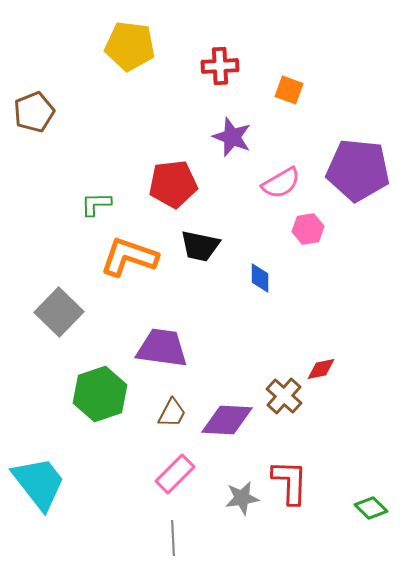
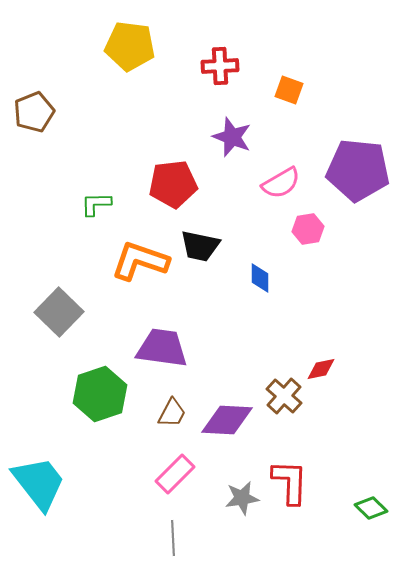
orange L-shape: moved 11 px right, 4 px down
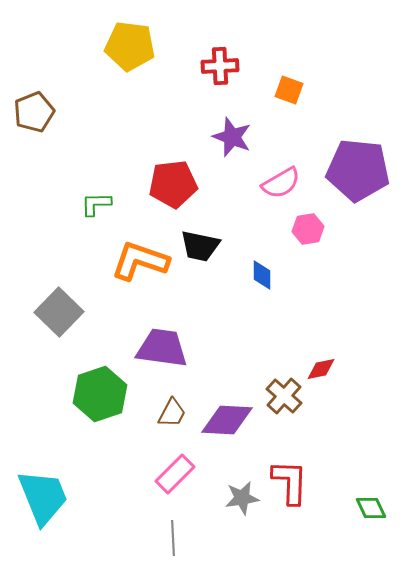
blue diamond: moved 2 px right, 3 px up
cyan trapezoid: moved 4 px right, 14 px down; rotated 16 degrees clockwise
green diamond: rotated 20 degrees clockwise
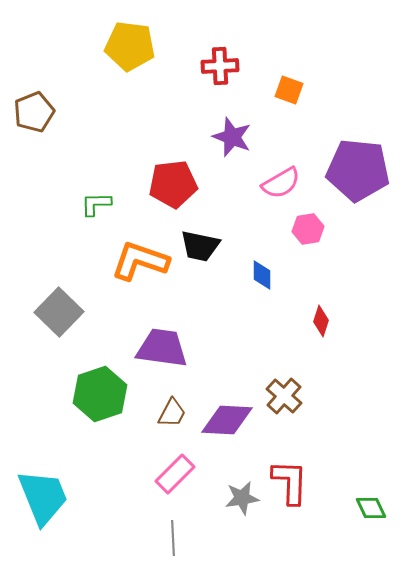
red diamond: moved 48 px up; rotated 60 degrees counterclockwise
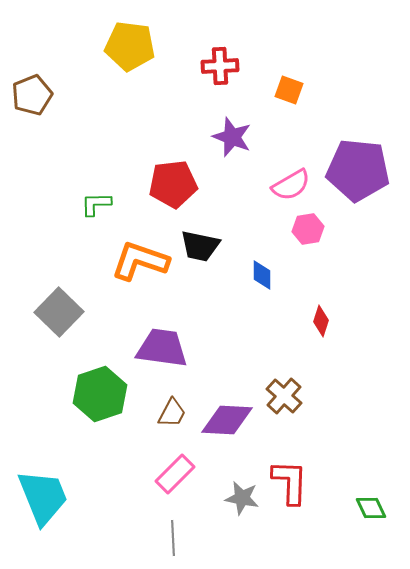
brown pentagon: moved 2 px left, 17 px up
pink semicircle: moved 10 px right, 2 px down
gray star: rotated 20 degrees clockwise
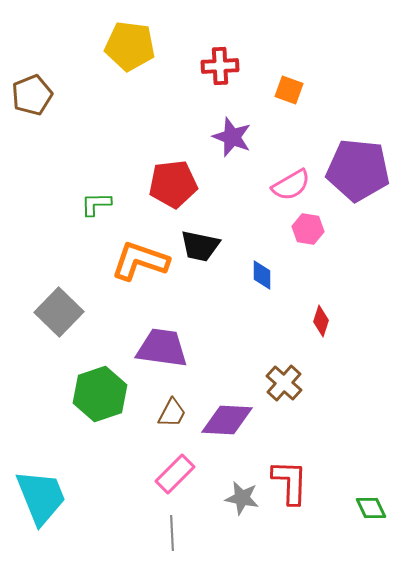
pink hexagon: rotated 20 degrees clockwise
brown cross: moved 13 px up
cyan trapezoid: moved 2 px left
gray line: moved 1 px left, 5 px up
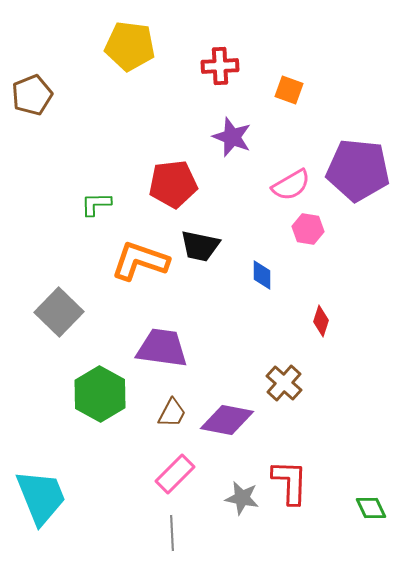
green hexagon: rotated 12 degrees counterclockwise
purple diamond: rotated 8 degrees clockwise
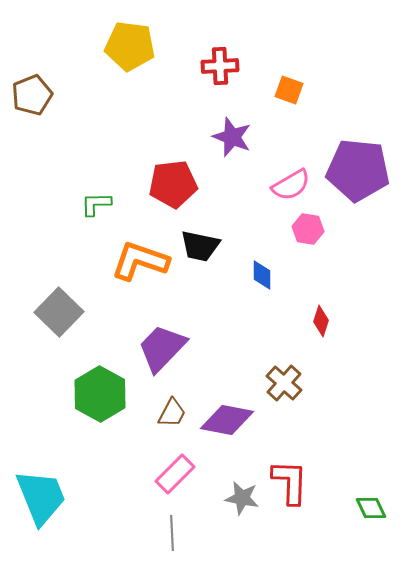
purple trapezoid: rotated 54 degrees counterclockwise
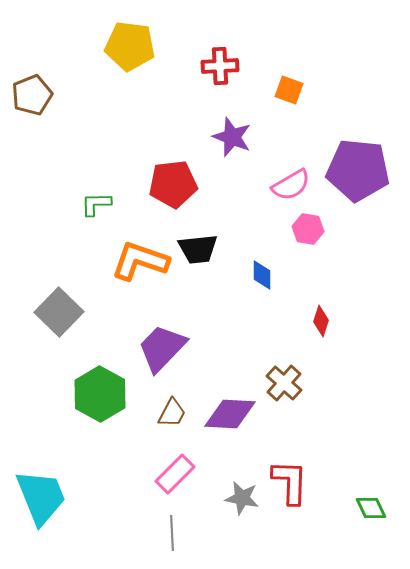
black trapezoid: moved 2 px left, 3 px down; rotated 18 degrees counterclockwise
purple diamond: moved 3 px right, 6 px up; rotated 8 degrees counterclockwise
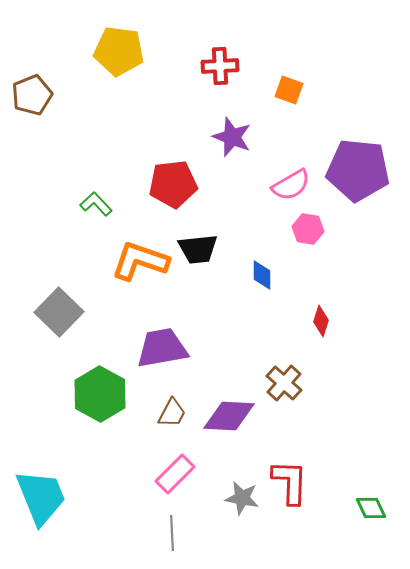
yellow pentagon: moved 11 px left, 5 px down
green L-shape: rotated 48 degrees clockwise
purple trapezoid: rotated 36 degrees clockwise
purple diamond: moved 1 px left, 2 px down
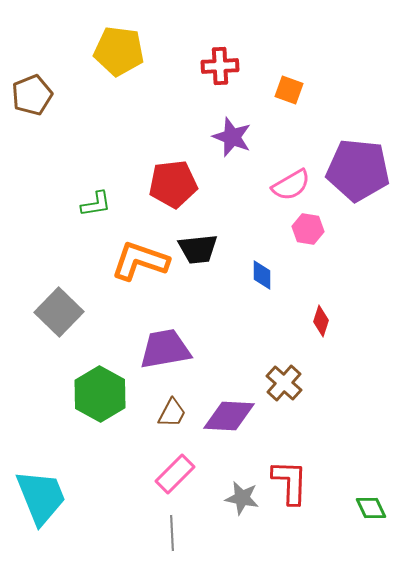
green L-shape: rotated 124 degrees clockwise
purple trapezoid: moved 3 px right, 1 px down
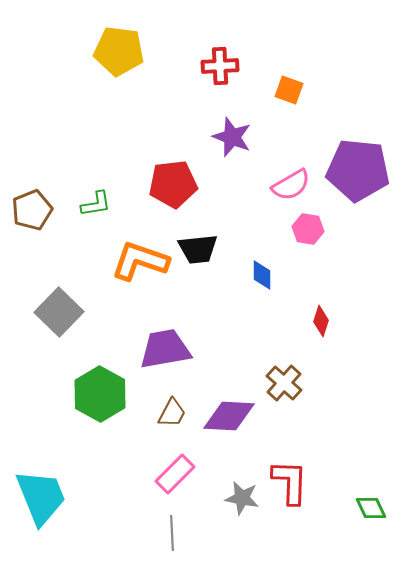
brown pentagon: moved 115 px down
